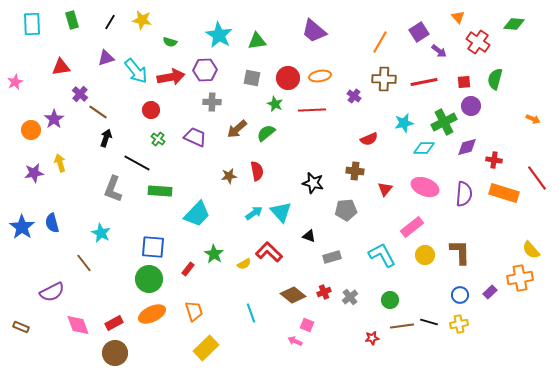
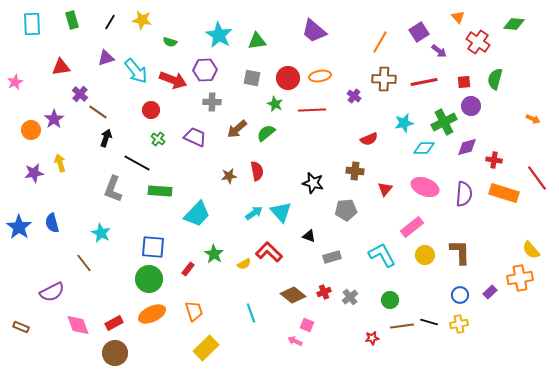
red arrow at (171, 77): moved 2 px right, 3 px down; rotated 32 degrees clockwise
blue star at (22, 227): moved 3 px left
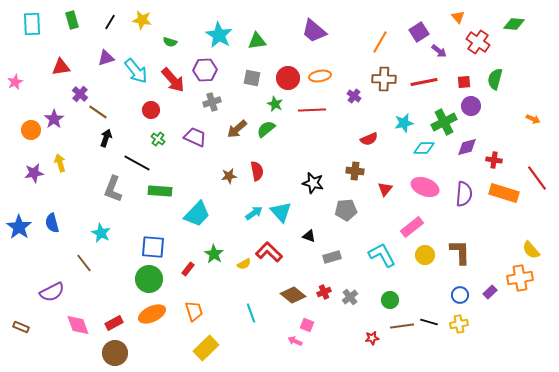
red arrow at (173, 80): rotated 28 degrees clockwise
gray cross at (212, 102): rotated 18 degrees counterclockwise
green semicircle at (266, 133): moved 4 px up
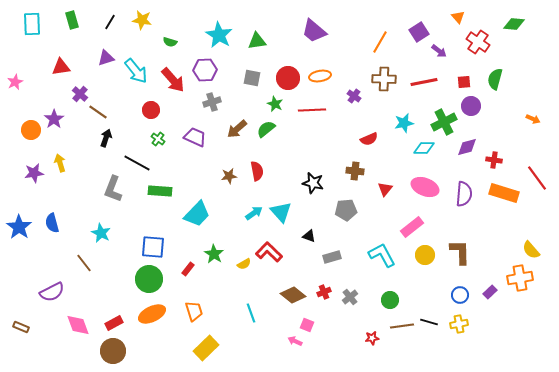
brown circle at (115, 353): moved 2 px left, 2 px up
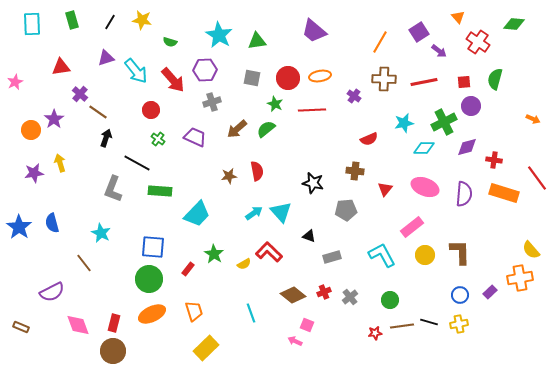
red rectangle at (114, 323): rotated 48 degrees counterclockwise
red star at (372, 338): moved 3 px right, 5 px up
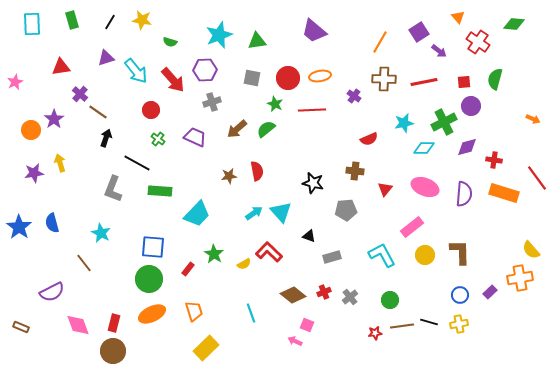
cyan star at (219, 35): rotated 20 degrees clockwise
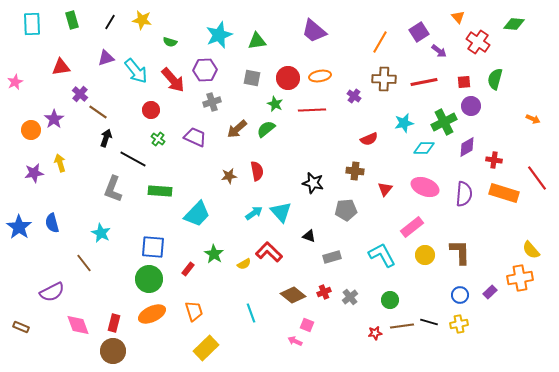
purple diamond at (467, 147): rotated 15 degrees counterclockwise
black line at (137, 163): moved 4 px left, 4 px up
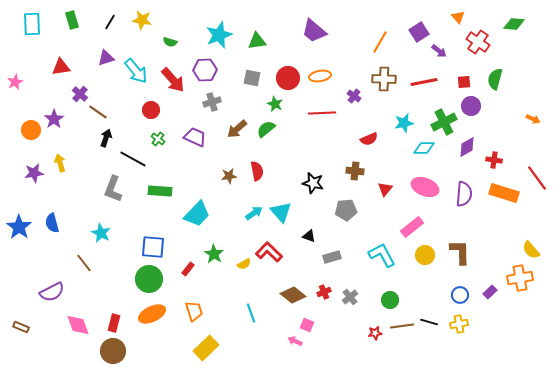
red line at (312, 110): moved 10 px right, 3 px down
